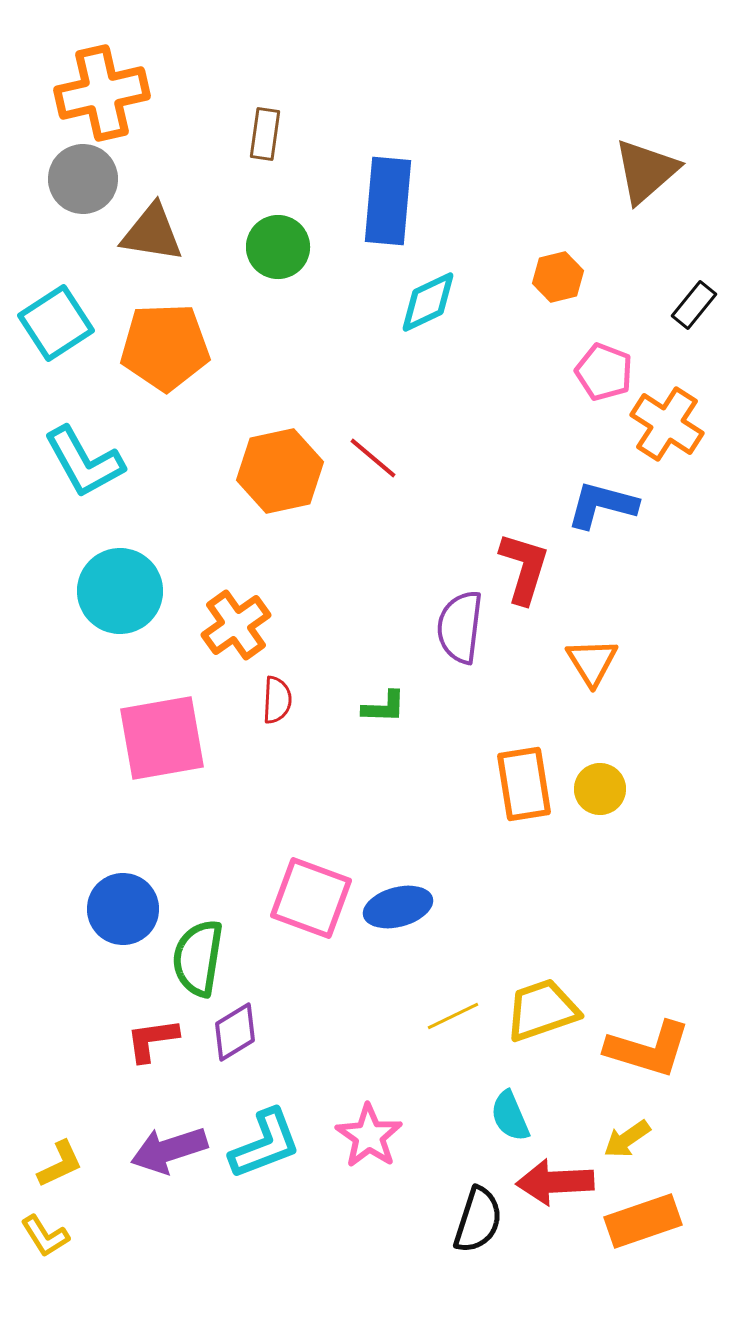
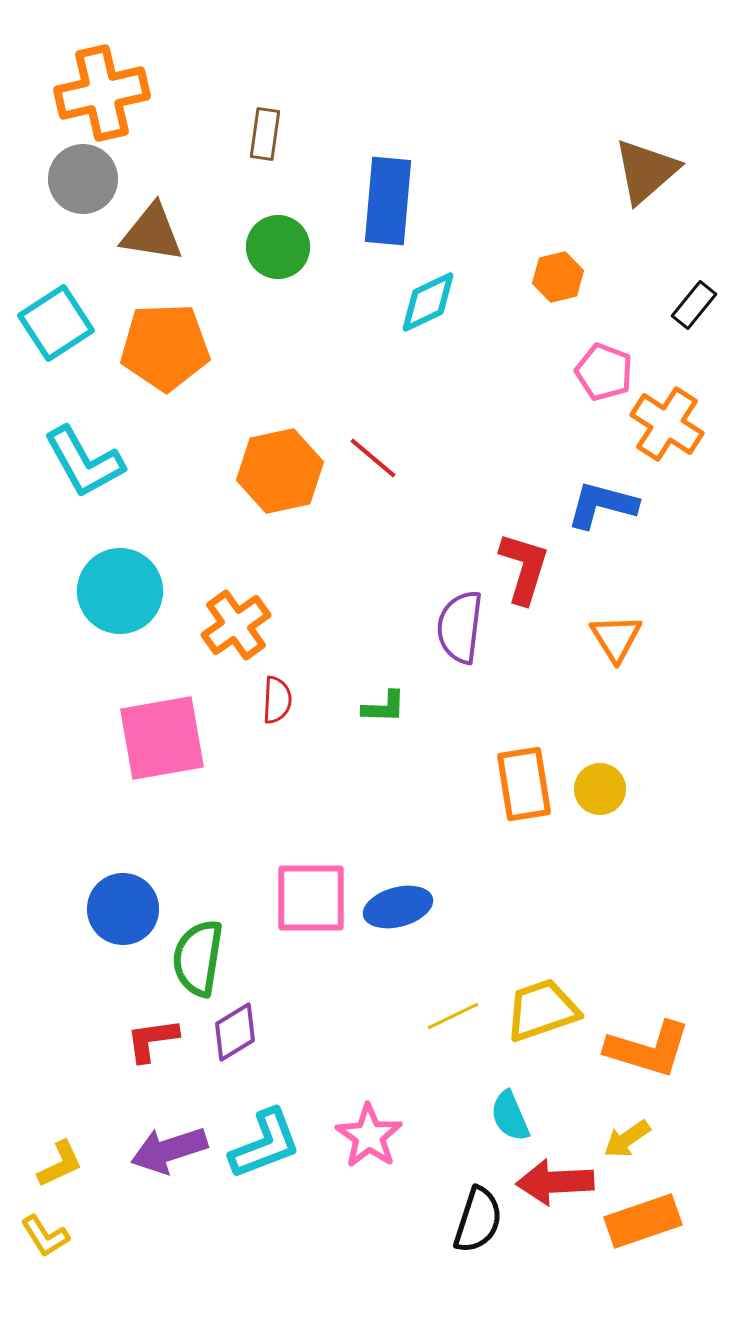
orange triangle at (592, 662): moved 24 px right, 24 px up
pink square at (311, 898): rotated 20 degrees counterclockwise
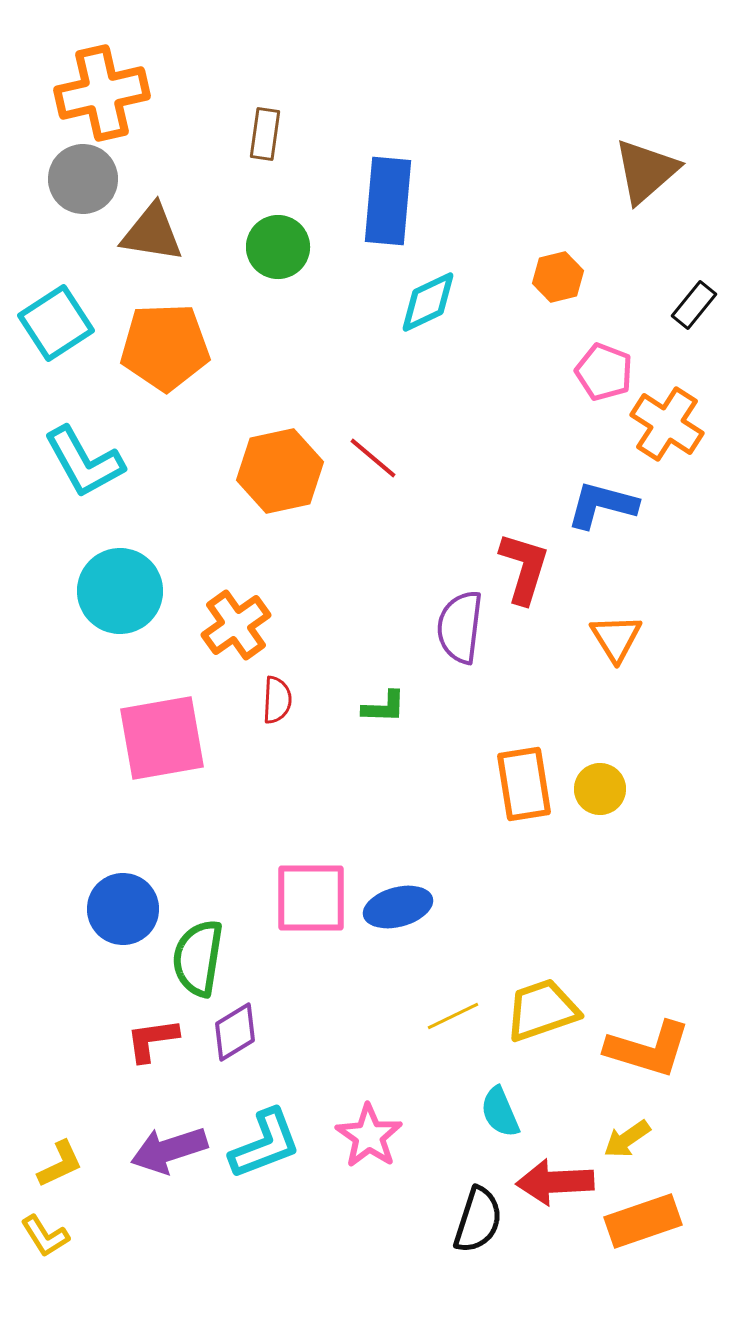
cyan semicircle at (510, 1116): moved 10 px left, 4 px up
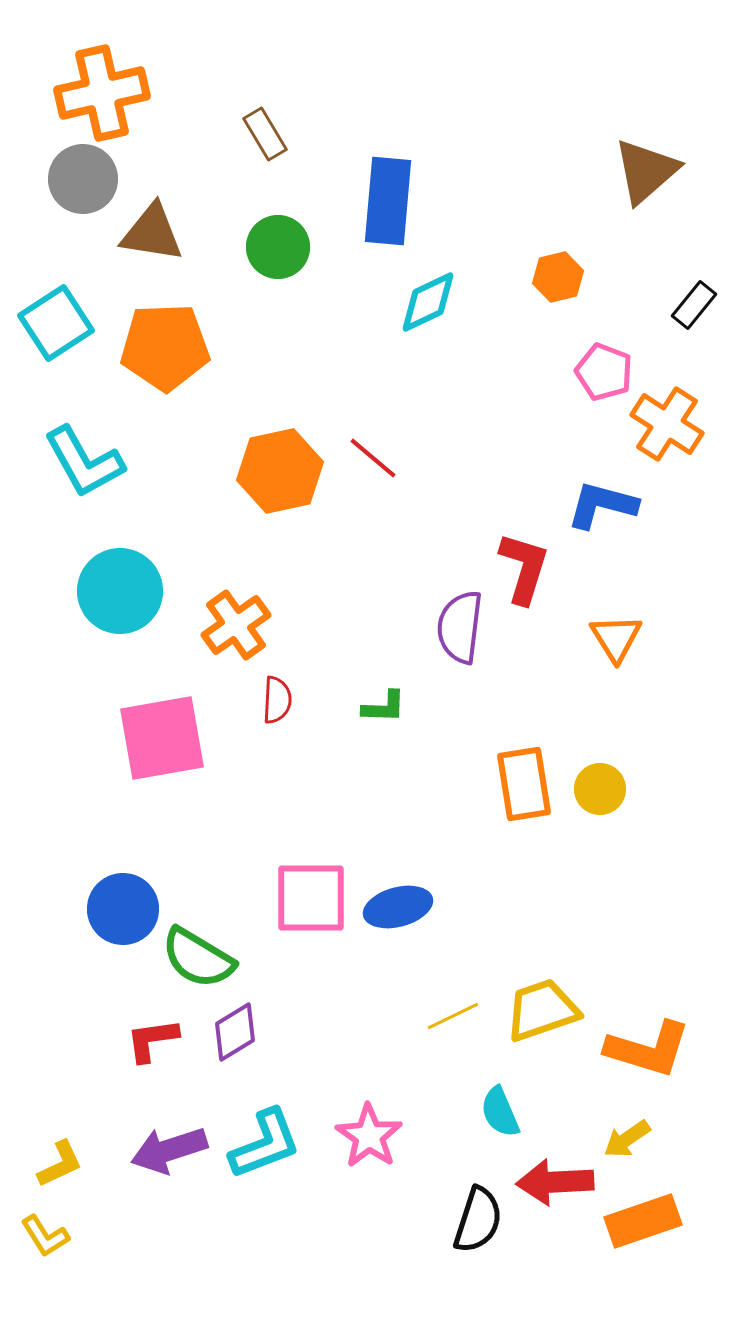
brown rectangle at (265, 134): rotated 39 degrees counterclockwise
green semicircle at (198, 958): rotated 68 degrees counterclockwise
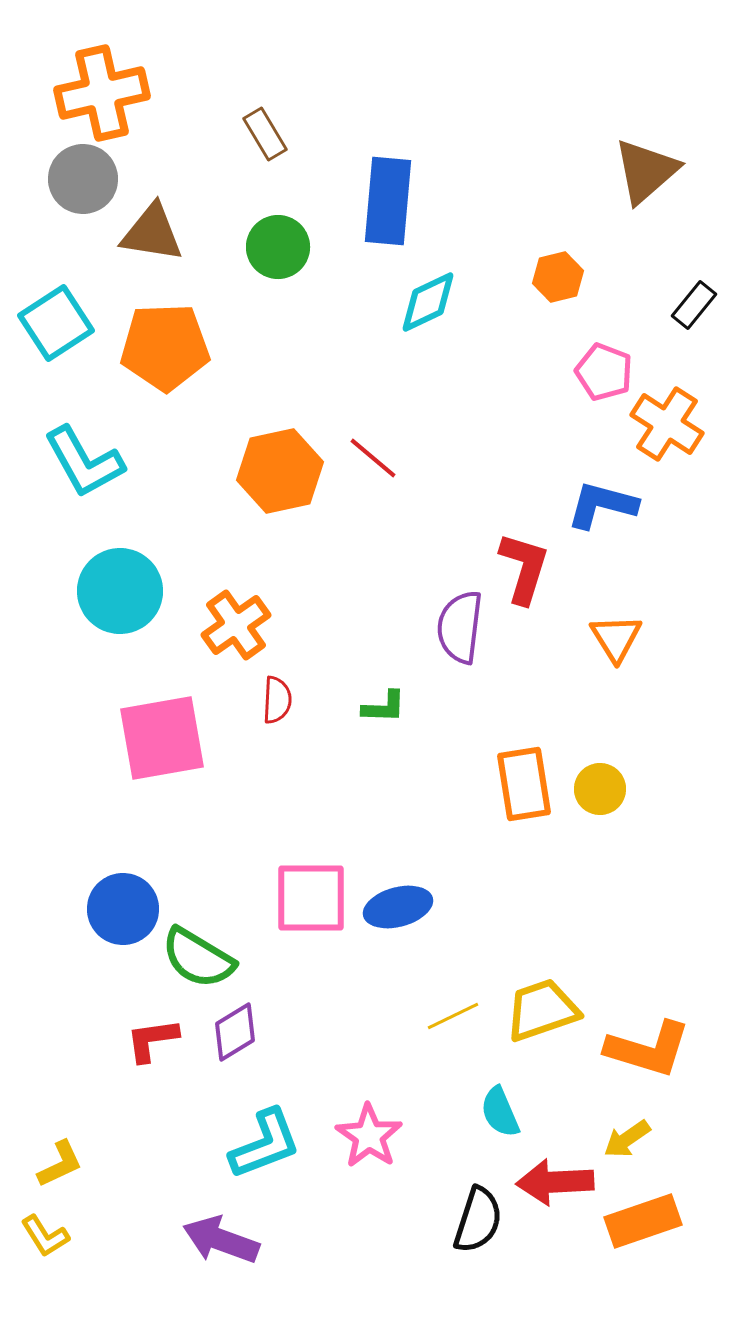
purple arrow at (169, 1150): moved 52 px right, 90 px down; rotated 38 degrees clockwise
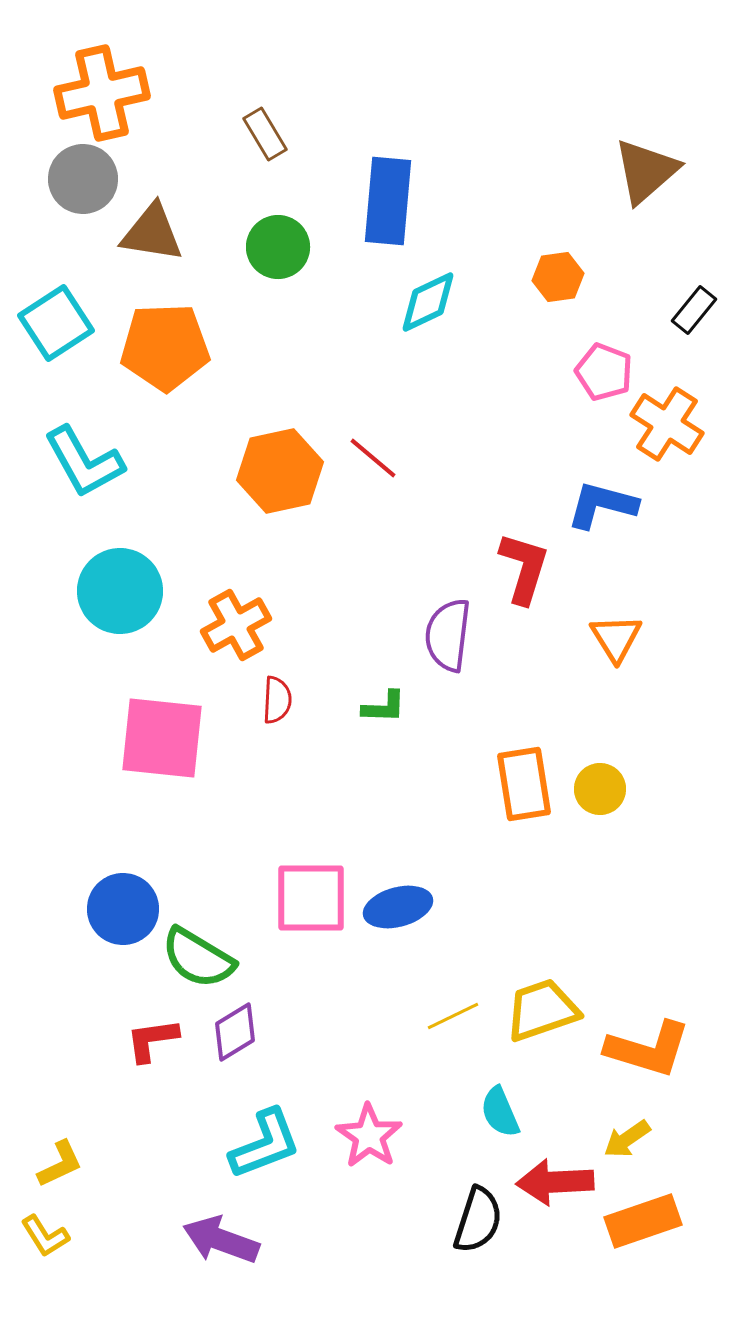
orange hexagon at (558, 277): rotated 6 degrees clockwise
black rectangle at (694, 305): moved 5 px down
orange cross at (236, 625): rotated 6 degrees clockwise
purple semicircle at (460, 627): moved 12 px left, 8 px down
pink square at (162, 738): rotated 16 degrees clockwise
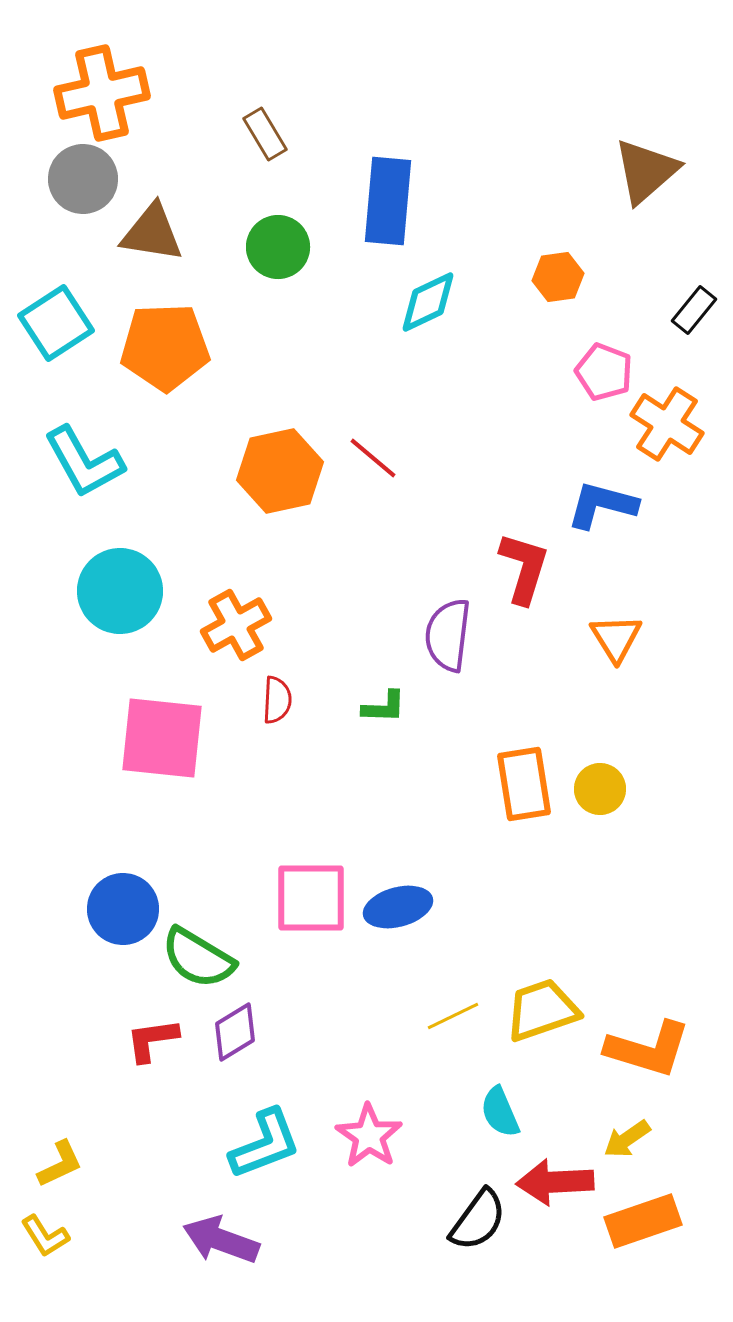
black semicircle at (478, 1220): rotated 18 degrees clockwise
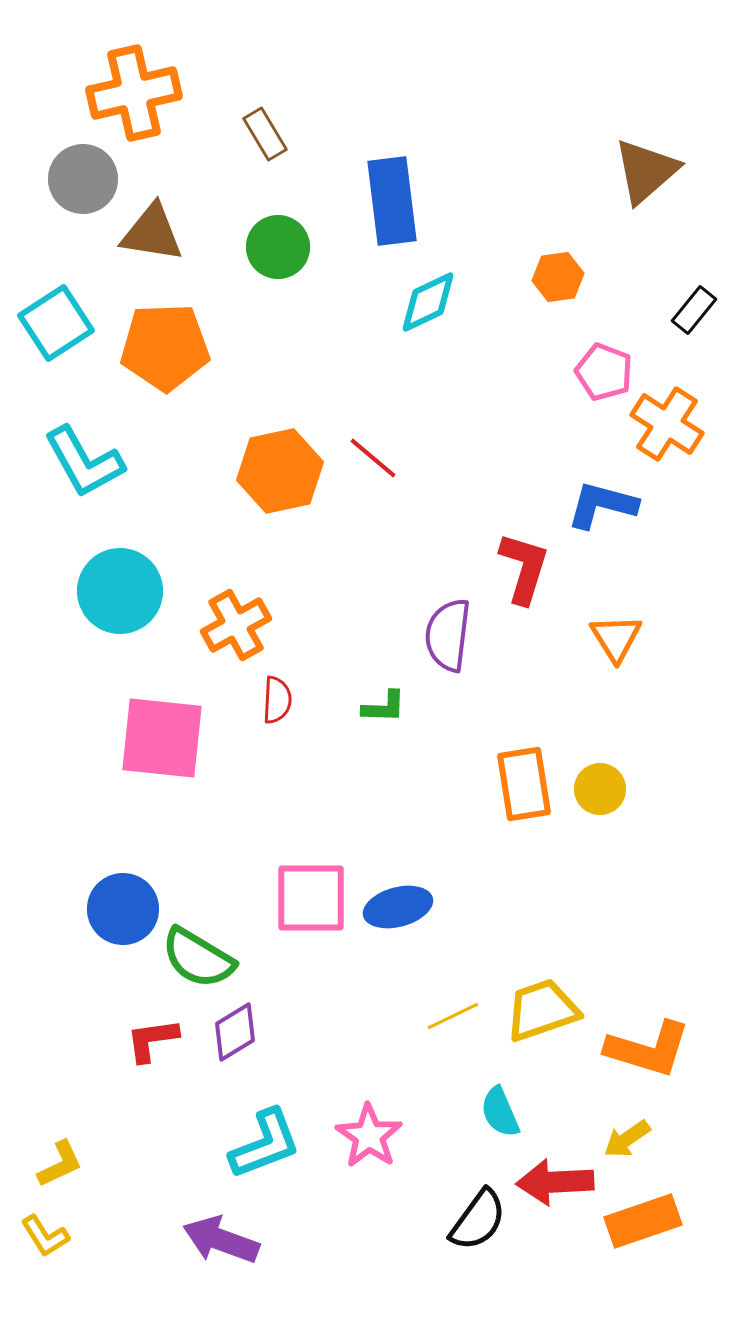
orange cross at (102, 93): moved 32 px right
blue rectangle at (388, 201): moved 4 px right; rotated 12 degrees counterclockwise
